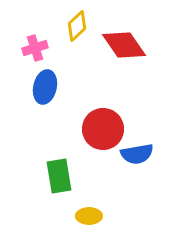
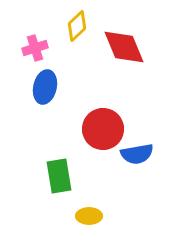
red diamond: moved 2 px down; rotated 12 degrees clockwise
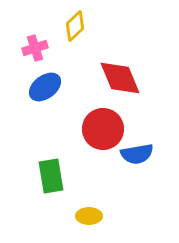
yellow diamond: moved 2 px left
red diamond: moved 4 px left, 31 px down
blue ellipse: rotated 40 degrees clockwise
green rectangle: moved 8 px left
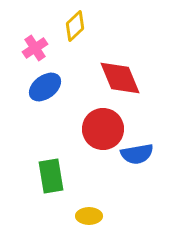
pink cross: rotated 15 degrees counterclockwise
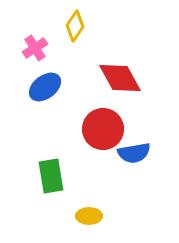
yellow diamond: rotated 12 degrees counterclockwise
red diamond: rotated 6 degrees counterclockwise
blue semicircle: moved 3 px left, 1 px up
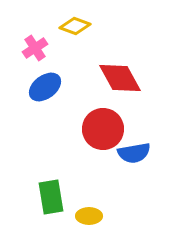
yellow diamond: rotated 76 degrees clockwise
green rectangle: moved 21 px down
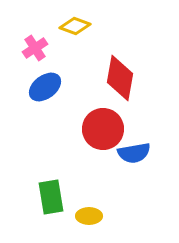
red diamond: rotated 39 degrees clockwise
